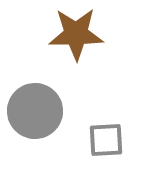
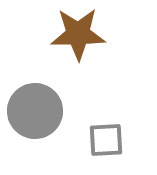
brown star: moved 2 px right
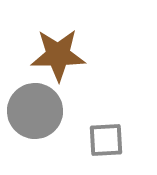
brown star: moved 20 px left, 21 px down
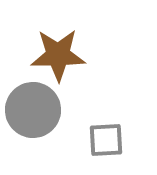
gray circle: moved 2 px left, 1 px up
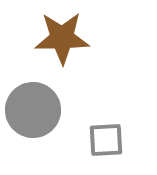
brown star: moved 4 px right, 17 px up
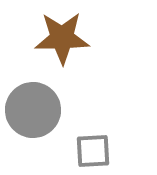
gray square: moved 13 px left, 11 px down
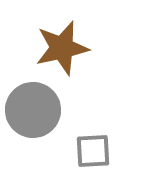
brown star: moved 10 px down; rotated 12 degrees counterclockwise
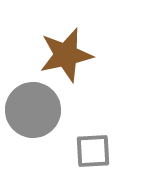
brown star: moved 4 px right, 7 px down
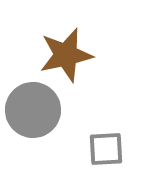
gray square: moved 13 px right, 2 px up
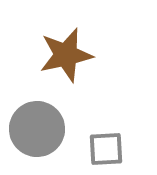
gray circle: moved 4 px right, 19 px down
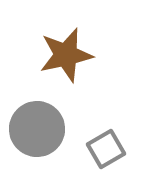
gray square: rotated 27 degrees counterclockwise
